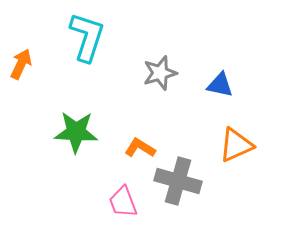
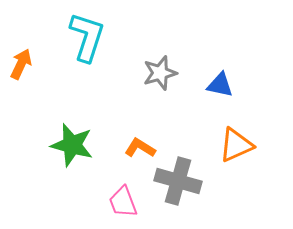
green star: moved 4 px left, 13 px down; rotated 12 degrees clockwise
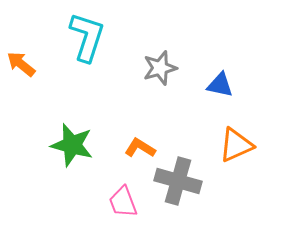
orange arrow: rotated 76 degrees counterclockwise
gray star: moved 5 px up
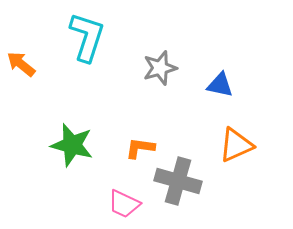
orange L-shape: rotated 24 degrees counterclockwise
pink trapezoid: moved 1 px right, 2 px down; rotated 44 degrees counterclockwise
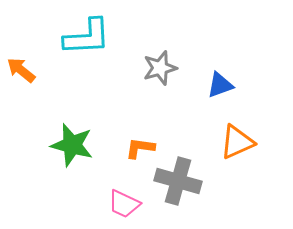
cyan L-shape: rotated 69 degrees clockwise
orange arrow: moved 6 px down
blue triangle: rotated 32 degrees counterclockwise
orange triangle: moved 1 px right, 3 px up
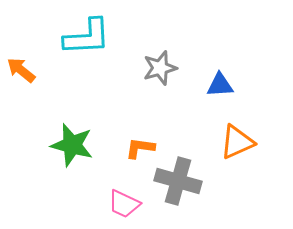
blue triangle: rotated 16 degrees clockwise
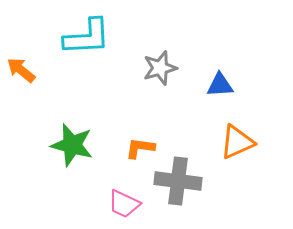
gray cross: rotated 9 degrees counterclockwise
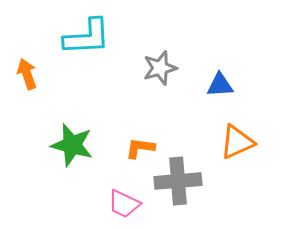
orange arrow: moved 6 px right, 4 px down; rotated 32 degrees clockwise
gray cross: rotated 12 degrees counterclockwise
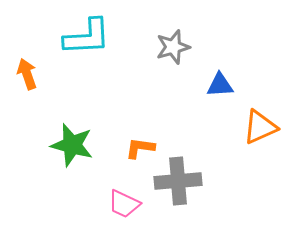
gray star: moved 13 px right, 21 px up
orange triangle: moved 23 px right, 15 px up
